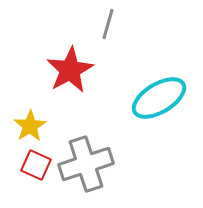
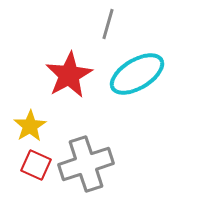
red star: moved 1 px left, 5 px down
cyan ellipse: moved 22 px left, 24 px up
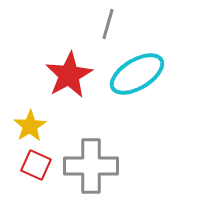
gray cross: moved 5 px right, 2 px down; rotated 18 degrees clockwise
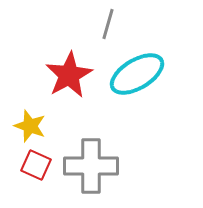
yellow star: rotated 20 degrees counterclockwise
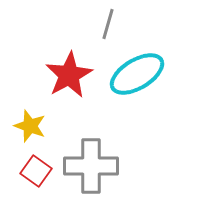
red square: moved 6 px down; rotated 12 degrees clockwise
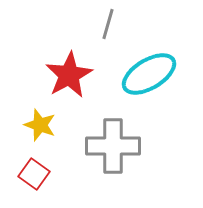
cyan ellipse: moved 12 px right
yellow star: moved 10 px right, 1 px up
gray cross: moved 22 px right, 20 px up
red square: moved 2 px left, 3 px down
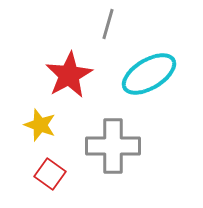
red square: moved 16 px right
